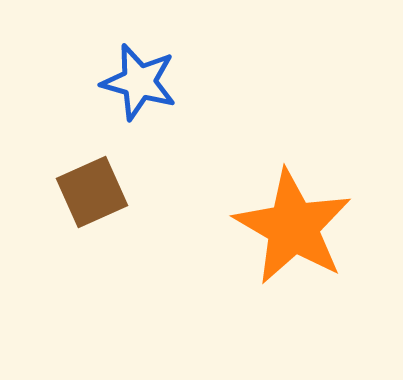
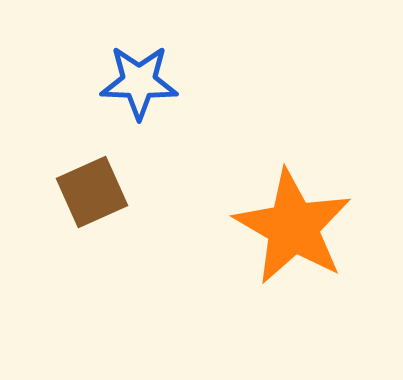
blue star: rotated 14 degrees counterclockwise
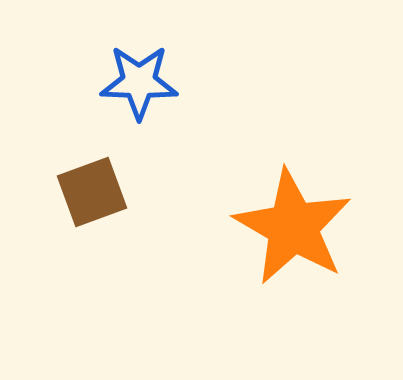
brown square: rotated 4 degrees clockwise
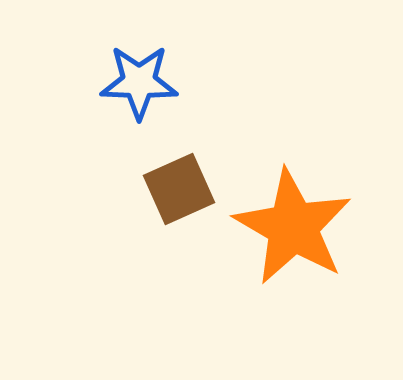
brown square: moved 87 px right, 3 px up; rotated 4 degrees counterclockwise
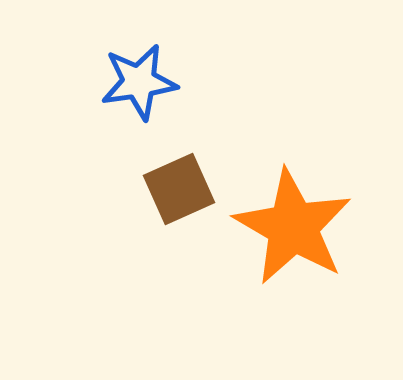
blue star: rotated 10 degrees counterclockwise
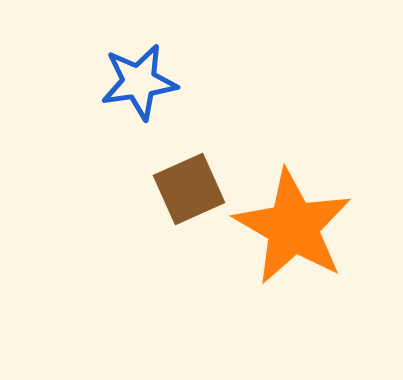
brown square: moved 10 px right
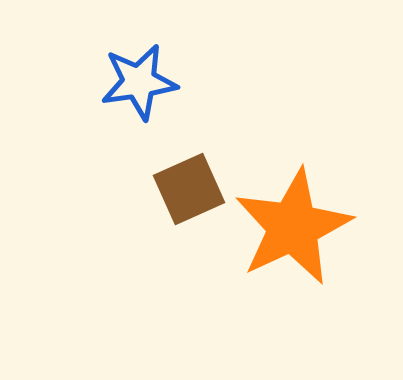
orange star: rotated 17 degrees clockwise
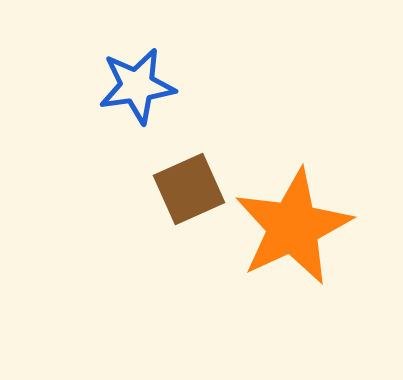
blue star: moved 2 px left, 4 px down
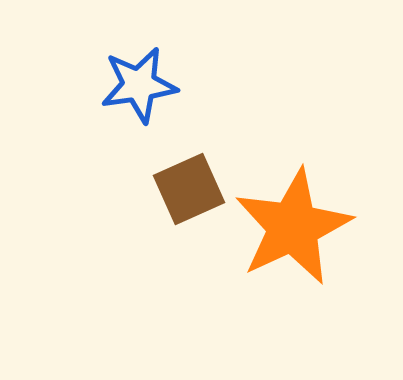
blue star: moved 2 px right, 1 px up
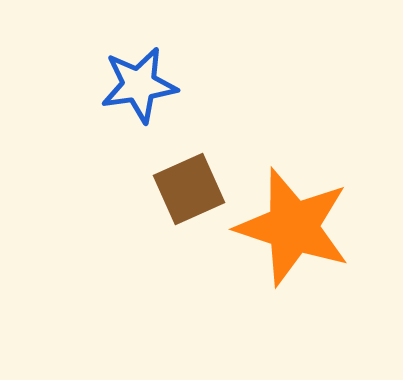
orange star: rotated 29 degrees counterclockwise
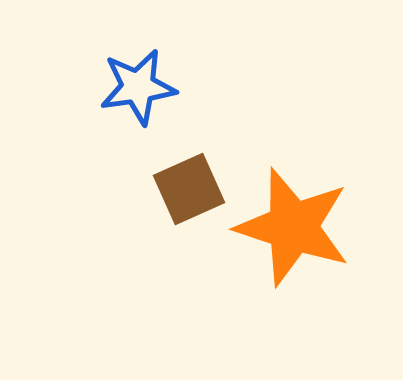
blue star: moved 1 px left, 2 px down
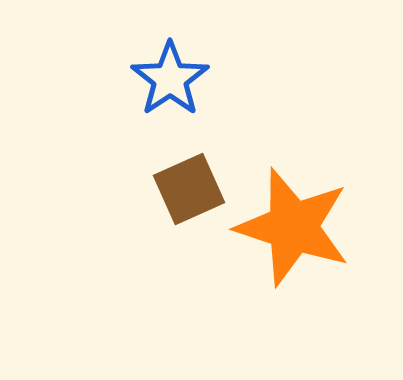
blue star: moved 32 px right, 8 px up; rotated 26 degrees counterclockwise
